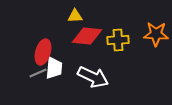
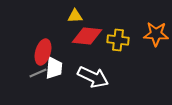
yellow cross: rotated 10 degrees clockwise
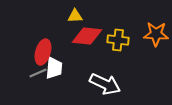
white arrow: moved 12 px right, 7 px down
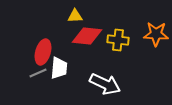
white trapezoid: moved 5 px right
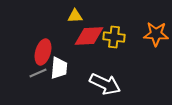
red diamond: moved 2 px right; rotated 8 degrees counterclockwise
yellow cross: moved 4 px left, 3 px up
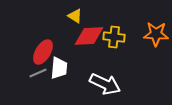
yellow triangle: rotated 35 degrees clockwise
red ellipse: rotated 15 degrees clockwise
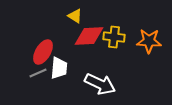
orange star: moved 7 px left, 7 px down
white arrow: moved 5 px left
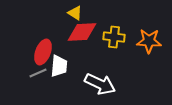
yellow triangle: moved 3 px up
red diamond: moved 7 px left, 4 px up
red ellipse: rotated 10 degrees counterclockwise
white trapezoid: moved 2 px up
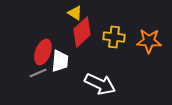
red diamond: rotated 40 degrees counterclockwise
white trapezoid: moved 1 px right, 5 px up
